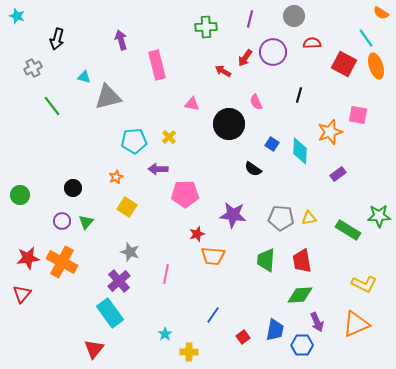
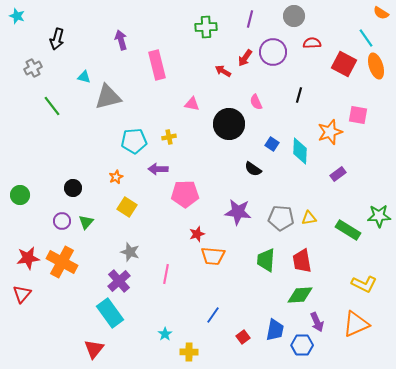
yellow cross at (169, 137): rotated 32 degrees clockwise
purple star at (233, 215): moved 5 px right, 3 px up
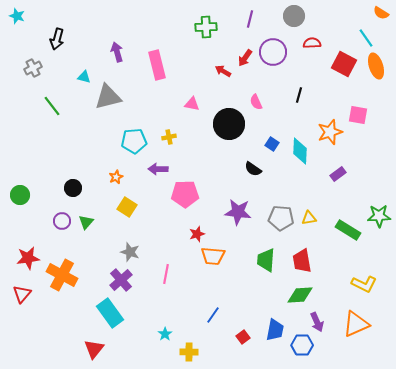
purple arrow at (121, 40): moved 4 px left, 12 px down
orange cross at (62, 262): moved 13 px down
purple cross at (119, 281): moved 2 px right, 1 px up
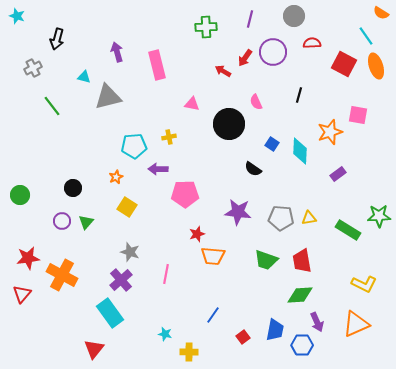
cyan line at (366, 38): moved 2 px up
cyan pentagon at (134, 141): moved 5 px down
green trapezoid at (266, 260): rotated 75 degrees counterclockwise
cyan star at (165, 334): rotated 24 degrees counterclockwise
